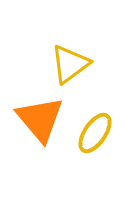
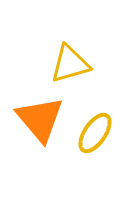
yellow triangle: rotated 21 degrees clockwise
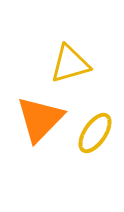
orange triangle: rotated 24 degrees clockwise
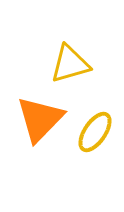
yellow ellipse: moved 1 px up
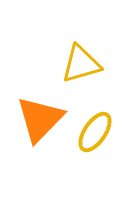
yellow triangle: moved 11 px right
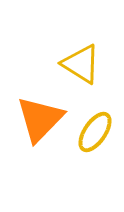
yellow triangle: rotated 48 degrees clockwise
